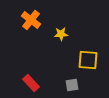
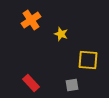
orange cross: rotated 18 degrees clockwise
yellow star: rotated 24 degrees clockwise
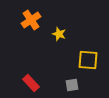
yellow star: moved 2 px left
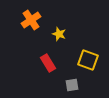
yellow square: rotated 15 degrees clockwise
red rectangle: moved 17 px right, 20 px up; rotated 12 degrees clockwise
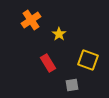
yellow star: rotated 16 degrees clockwise
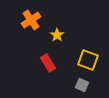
yellow star: moved 2 px left, 1 px down
gray square: moved 10 px right; rotated 32 degrees clockwise
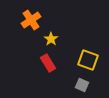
yellow star: moved 6 px left, 4 px down
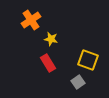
yellow star: rotated 24 degrees counterclockwise
gray square: moved 4 px left, 3 px up; rotated 32 degrees clockwise
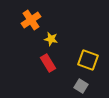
gray square: moved 3 px right, 4 px down; rotated 24 degrees counterclockwise
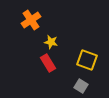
yellow star: moved 3 px down
yellow square: moved 1 px left
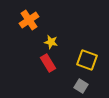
orange cross: moved 2 px left
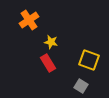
yellow square: moved 2 px right
